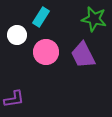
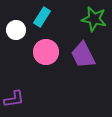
cyan rectangle: moved 1 px right
white circle: moved 1 px left, 5 px up
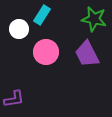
cyan rectangle: moved 2 px up
white circle: moved 3 px right, 1 px up
purple trapezoid: moved 4 px right, 1 px up
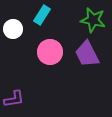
green star: moved 1 px left, 1 px down
white circle: moved 6 px left
pink circle: moved 4 px right
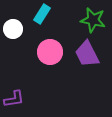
cyan rectangle: moved 1 px up
